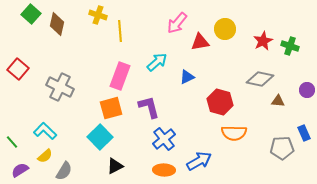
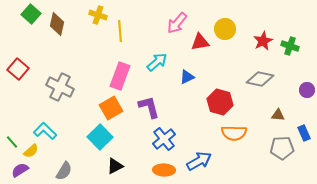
brown triangle: moved 14 px down
orange square: rotated 15 degrees counterclockwise
yellow semicircle: moved 14 px left, 5 px up
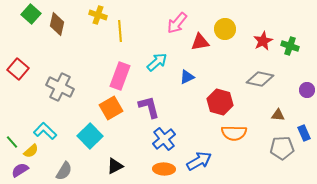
cyan square: moved 10 px left, 1 px up
orange ellipse: moved 1 px up
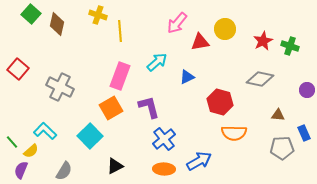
purple semicircle: moved 1 px right; rotated 36 degrees counterclockwise
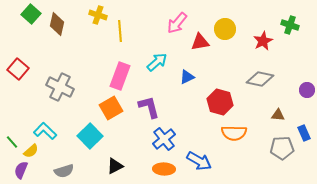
green cross: moved 21 px up
blue arrow: rotated 60 degrees clockwise
gray semicircle: rotated 42 degrees clockwise
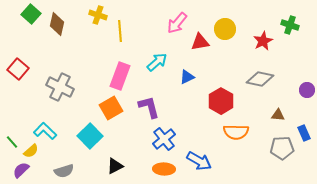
red hexagon: moved 1 px right, 1 px up; rotated 15 degrees clockwise
orange semicircle: moved 2 px right, 1 px up
purple semicircle: rotated 24 degrees clockwise
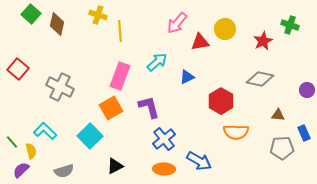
yellow semicircle: rotated 63 degrees counterclockwise
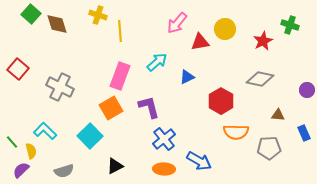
brown diamond: rotated 30 degrees counterclockwise
gray pentagon: moved 13 px left
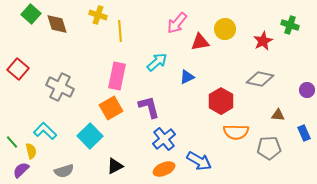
pink rectangle: moved 3 px left; rotated 8 degrees counterclockwise
orange ellipse: rotated 25 degrees counterclockwise
